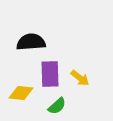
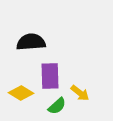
purple rectangle: moved 2 px down
yellow arrow: moved 15 px down
yellow diamond: rotated 25 degrees clockwise
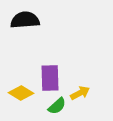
black semicircle: moved 6 px left, 22 px up
purple rectangle: moved 2 px down
yellow arrow: rotated 66 degrees counterclockwise
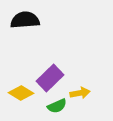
purple rectangle: rotated 48 degrees clockwise
yellow arrow: rotated 18 degrees clockwise
green semicircle: rotated 18 degrees clockwise
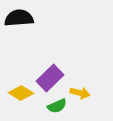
black semicircle: moved 6 px left, 2 px up
yellow arrow: rotated 24 degrees clockwise
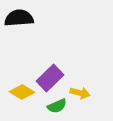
yellow diamond: moved 1 px right, 1 px up
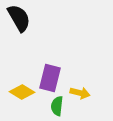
black semicircle: rotated 64 degrees clockwise
purple rectangle: rotated 32 degrees counterclockwise
green semicircle: rotated 120 degrees clockwise
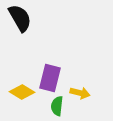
black semicircle: moved 1 px right
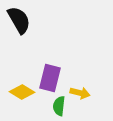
black semicircle: moved 1 px left, 2 px down
green semicircle: moved 2 px right
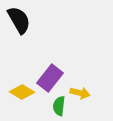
purple rectangle: rotated 24 degrees clockwise
